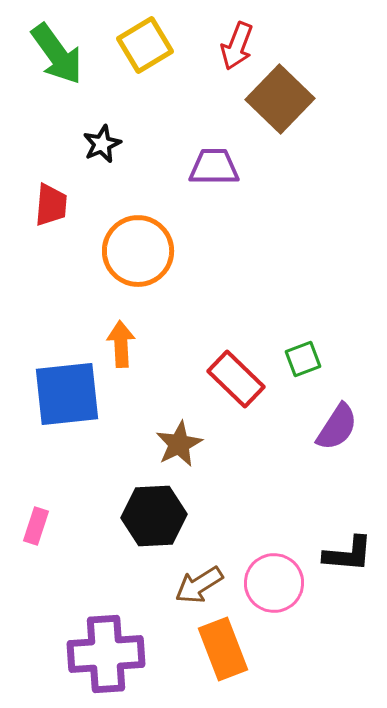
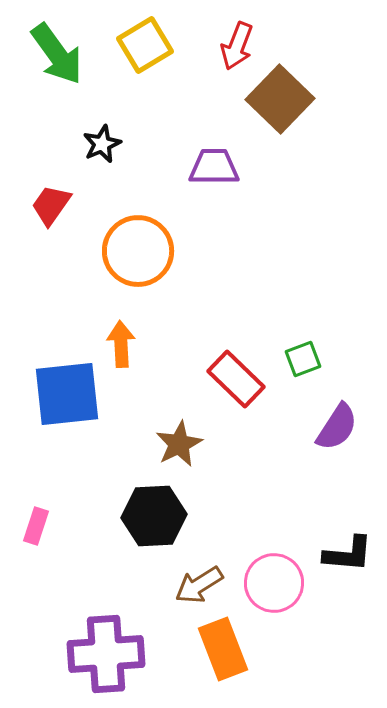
red trapezoid: rotated 150 degrees counterclockwise
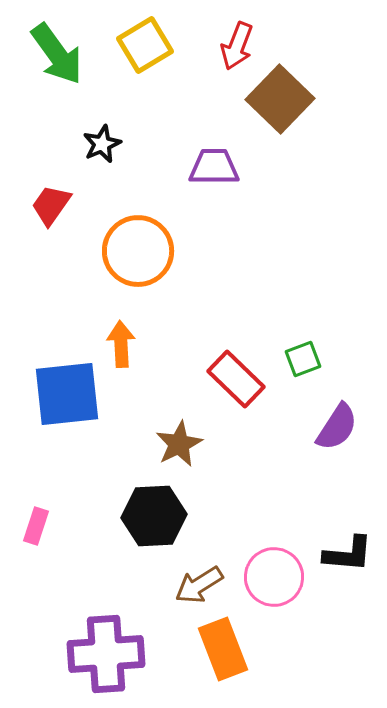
pink circle: moved 6 px up
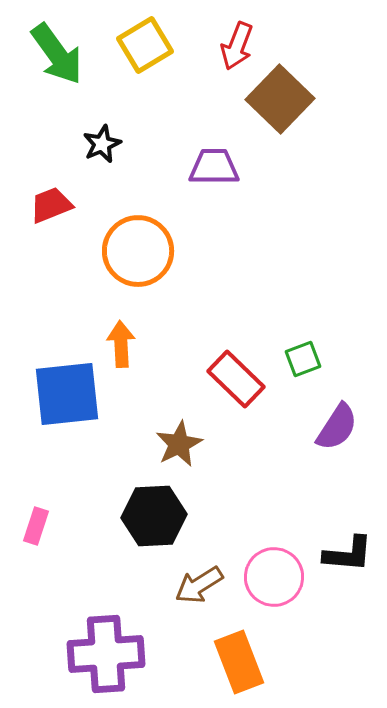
red trapezoid: rotated 33 degrees clockwise
orange rectangle: moved 16 px right, 13 px down
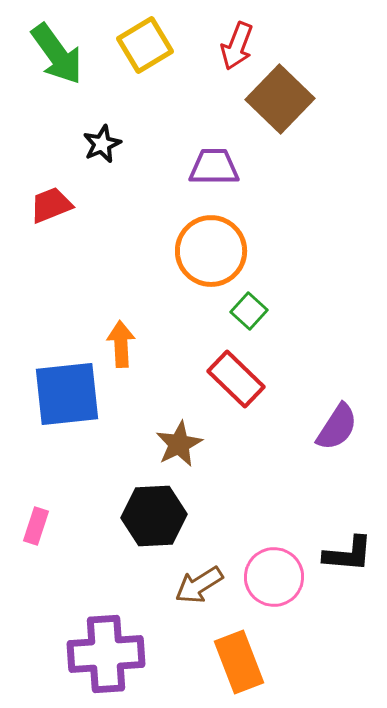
orange circle: moved 73 px right
green square: moved 54 px left, 48 px up; rotated 27 degrees counterclockwise
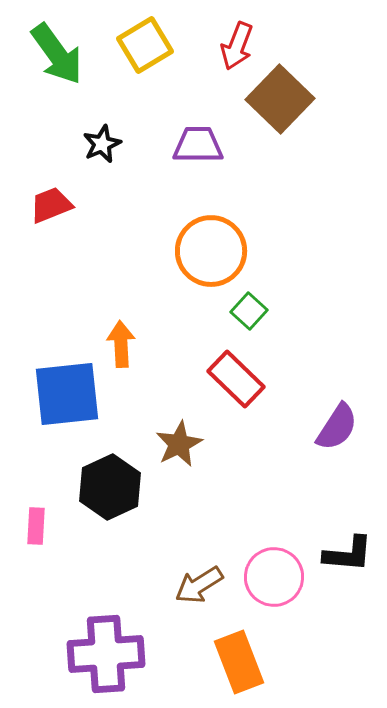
purple trapezoid: moved 16 px left, 22 px up
black hexagon: moved 44 px left, 29 px up; rotated 22 degrees counterclockwise
pink rectangle: rotated 15 degrees counterclockwise
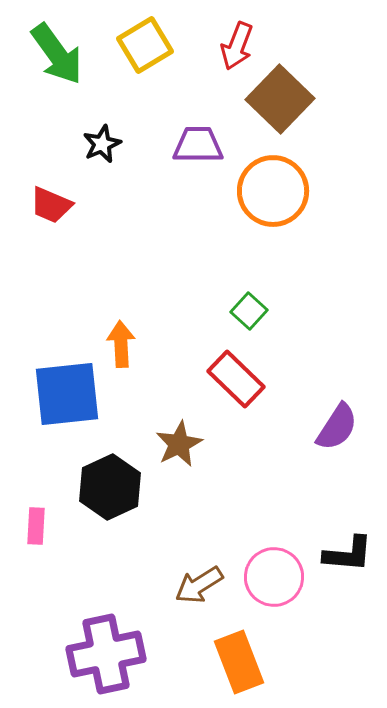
red trapezoid: rotated 135 degrees counterclockwise
orange circle: moved 62 px right, 60 px up
purple cross: rotated 8 degrees counterclockwise
